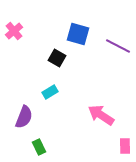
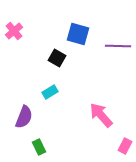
purple line: rotated 25 degrees counterclockwise
pink arrow: rotated 16 degrees clockwise
pink rectangle: rotated 28 degrees clockwise
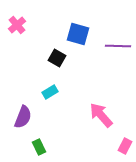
pink cross: moved 3 px right, 6 px up
purple semicircle: moved 1 px left
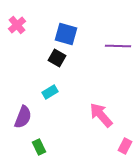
blue square: moved 12 px left
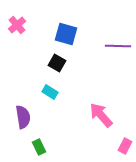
black square: moved 5 px down
cyan rectangle: rotated 63 degrees clockwise
purple semicircle: rotated 30 degrees counterclockwise
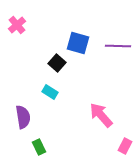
blue square: moved 12 px right, 9 px down
black square: rotated 12 degrees clockwise
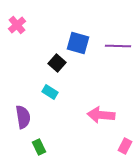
pink arrow: rotated 44 degrees counterclockwise
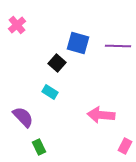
purple semicircle: rotated 35 degrees counterclockwise
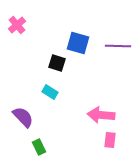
black square: rotated 24 degrees counterclockwise
pink rectangle: moved 15 px left, 6 px up; rotated 21 degrees counterclockwise
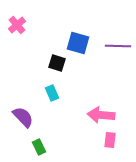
cyan rectangle: moved 2 px right, 1 px down; rotated 35 degrees clockwise
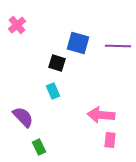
cyan rectangle: moved 1 px right, 2 px up
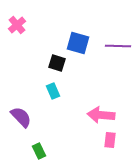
purple semicircle: moved 2 px left
green rectangle: moved 4 px down
